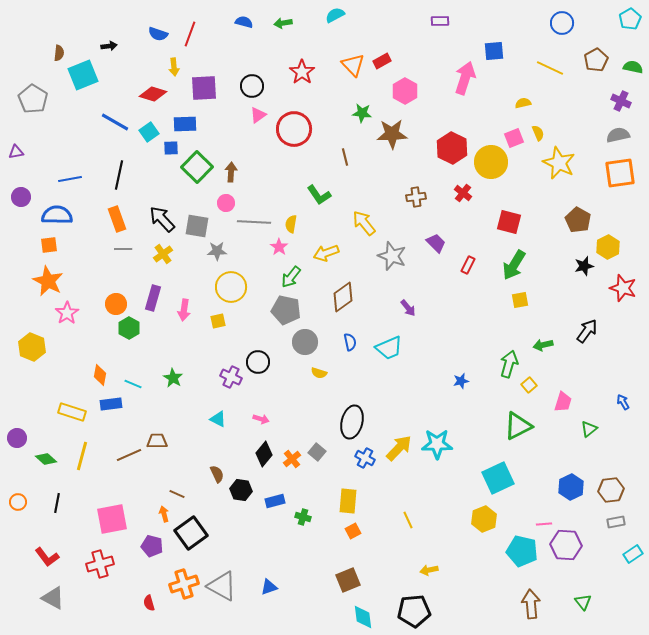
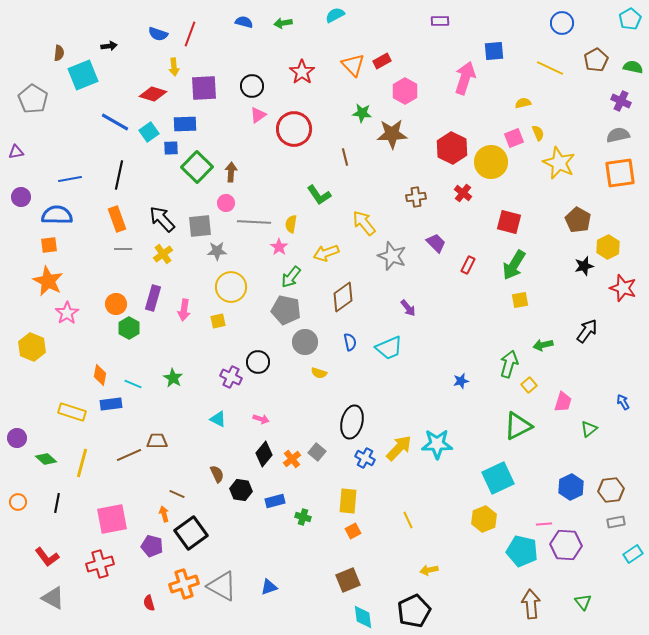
gray square at (197, 226): moved 3 px right; rotated 15 degrees counterclockwise
yellow line at (82, 456): moved 7 px down
black pentagon at (414, 611): rotated 20 degrees counterclockwise
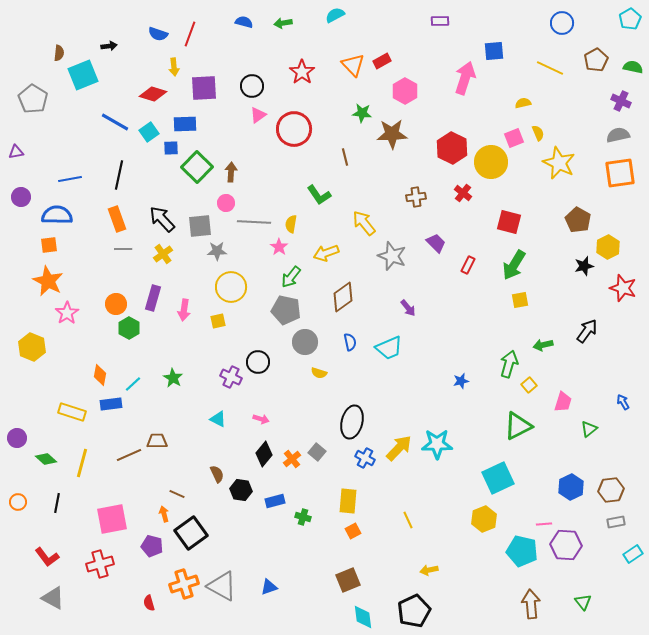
cyan line at (133, 384): rotated 66 degrees counterclockwise
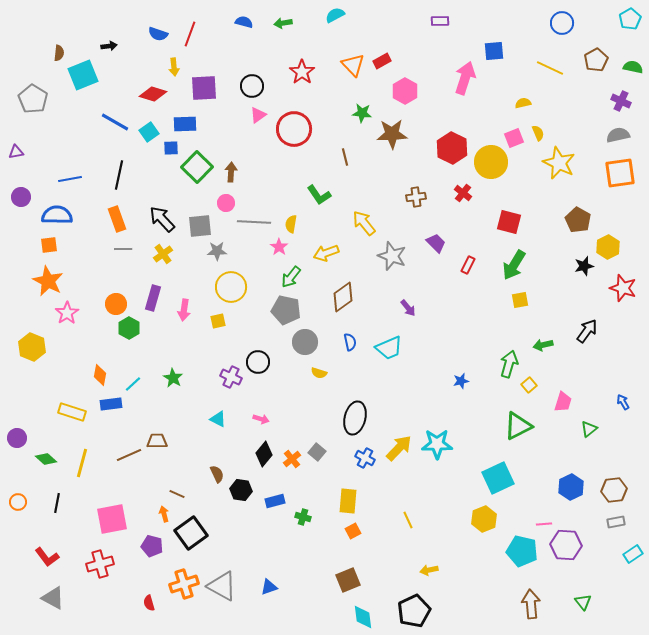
black ellipse at (352, 422): moved 3 px right, 4 px up
brown hexagon at (611, 490): moved 3 px right
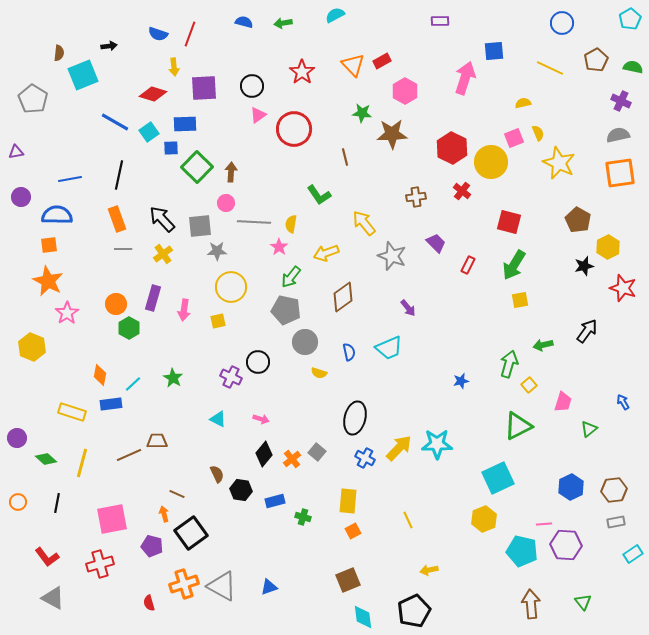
red cross at (463, 193): moved 1 px left, 2 px up
blue semicircle at (350, 342): moved 1 px left, 10 px down
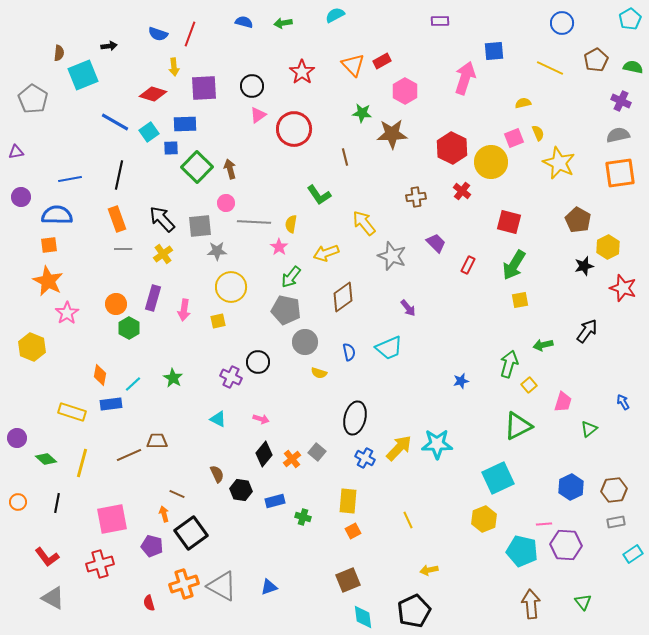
brown arrow at (231, 172): moved 1 px left, 3 px up; rotated 18 degrees counterclockwise
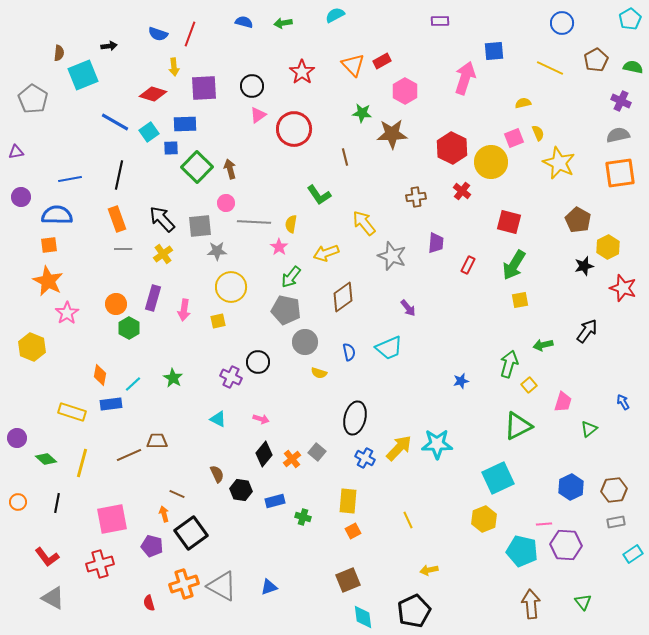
purple trapezoid at (436, 243): rotated 50 degrees clockwise
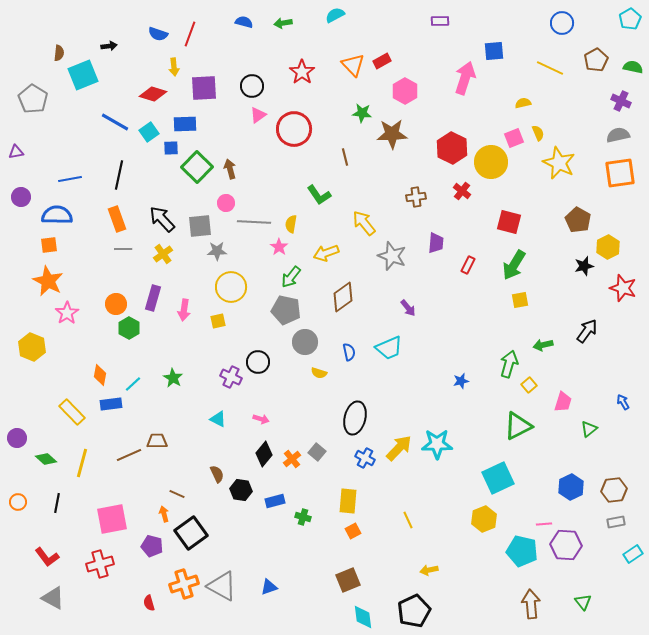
yellow rectangle at (72, 412): rotated 28 degrees clockwise
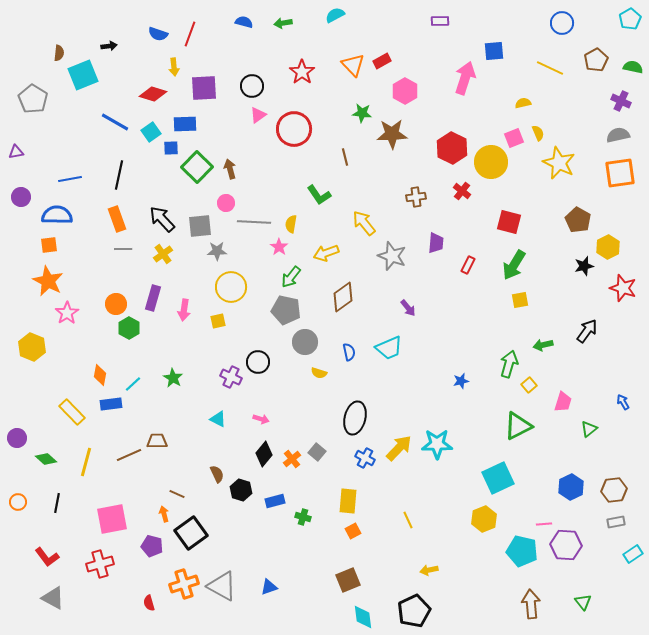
cyan square at (149, 132): moved 2 px right
yellow line at (82, 463): moved 4 px right, 1 px up
black hexagon at (241, 490): rotated 10 degrees clockwise
